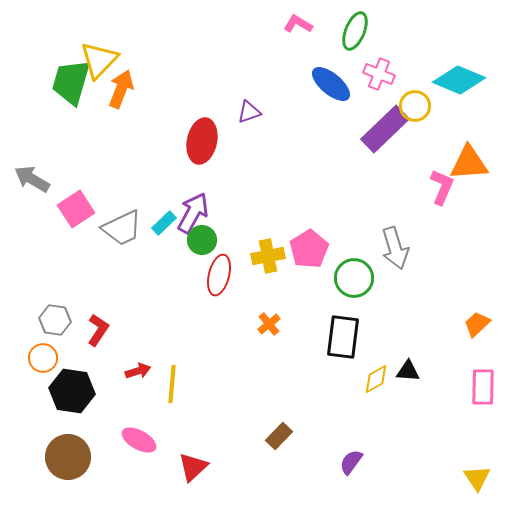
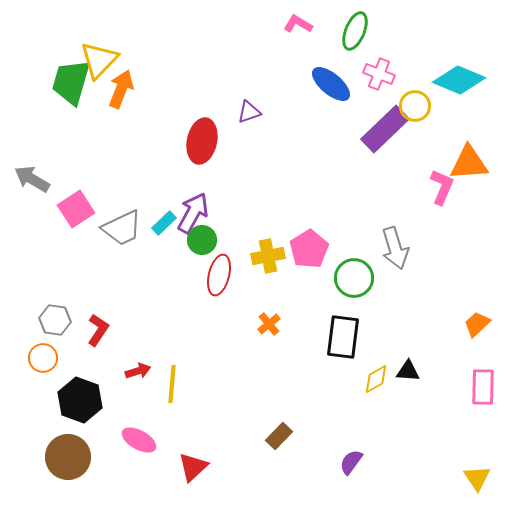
black hexagon at (72, 391): moved 8 px right, 9 px down; rotated 12 degrees clockwise
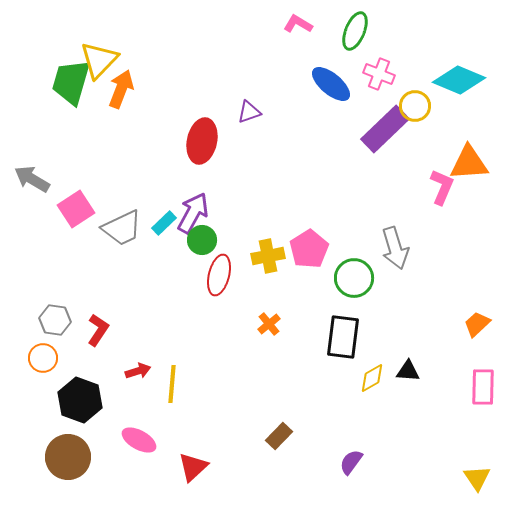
yellow diamond at (376, 379): moved 4 px left, 1 px up
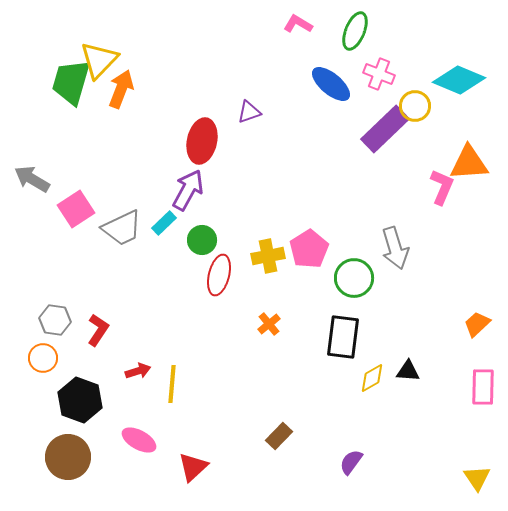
purple arrow at (193, 213): moved 5 px left, 23 px up
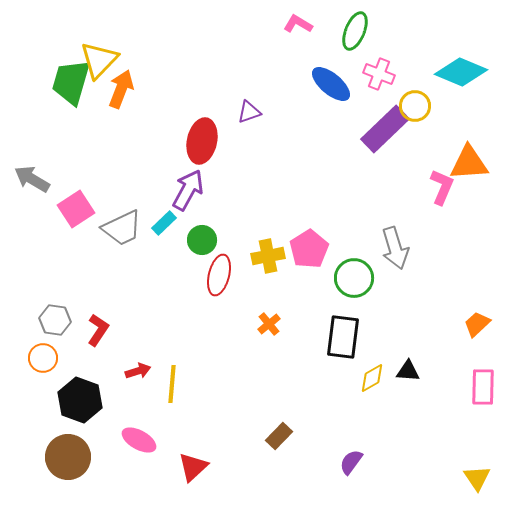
cyan diamond at (459, 80): moved 2 px right, 8 px up
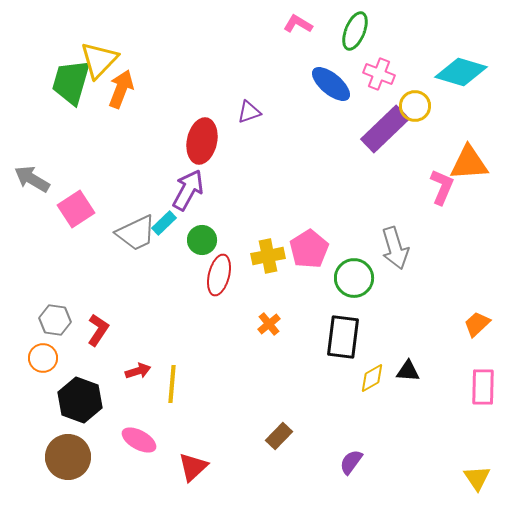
cyan diamond at (461, 72): rotated 6 degrees counterclockwise
gray trapezoid at (122, 228): moved 14 px right, 5 px down
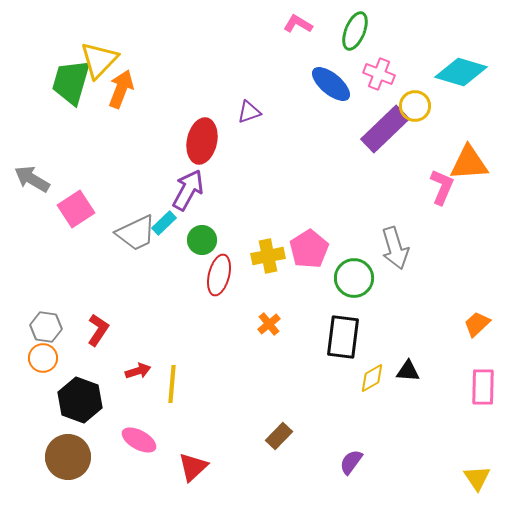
gray hexagon at (55, 320): moved 9 px left, 7 px down
